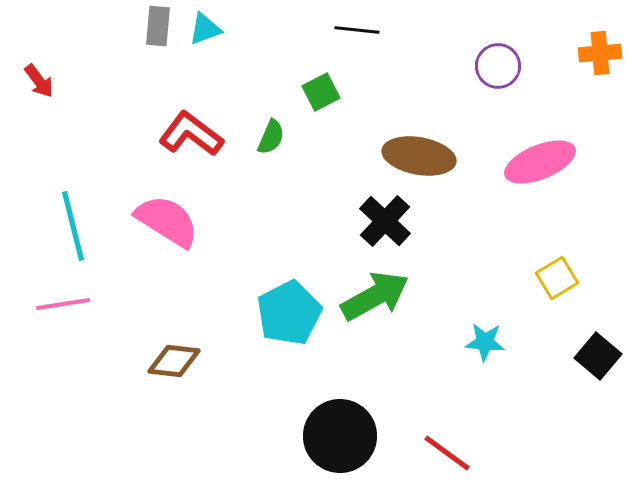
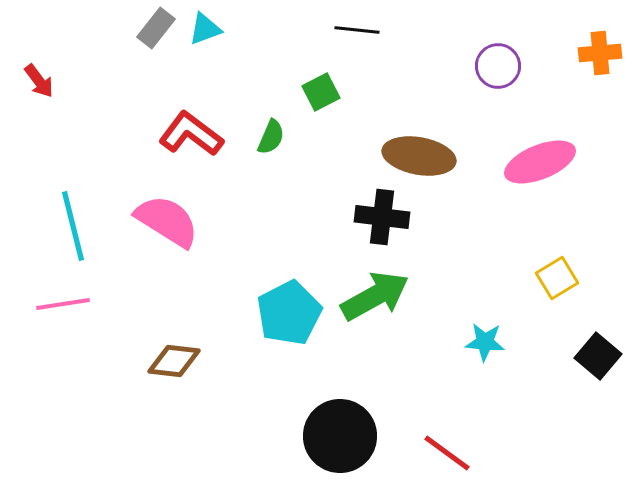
gray rectangle: moved 2 px left, 2 px down; rotated 33 degrees clockwise
black cross: moved 3 px left, 4 px up; rotated 36 degrees counterclockwise
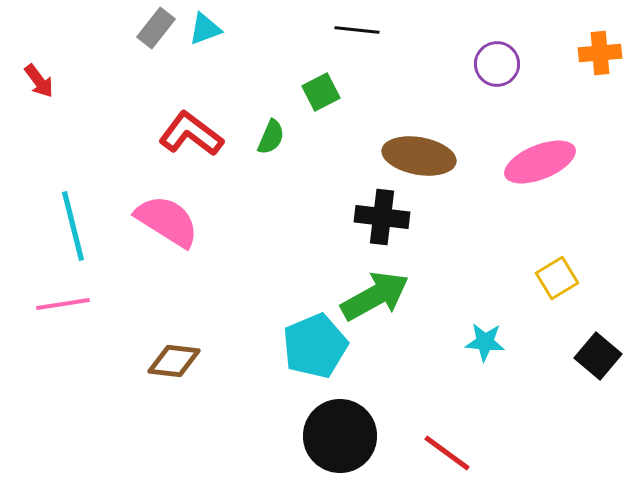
purple circle: moved 1 px left, 2 px up
cyan pentagon: moved 26 px right, 33 px down; rotated 4 degrees clockwise
